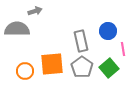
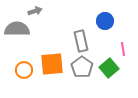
blue circle: moved 3 px left, 10 px up
orange circle: moved 1 px left, 1 px up
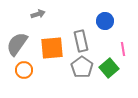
gray arrow: moved 3 px right, 3 px down
gray semicircle: moved 15 px down; rotated 55 degrees counterclockwise
orange square: moved 16 px up
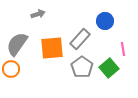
gray rectangle: moved 1 px left, 2 px up; rotated 55 degrees clockwise
orange circle: moved 13 px left, 1 px up
